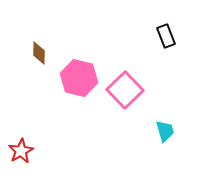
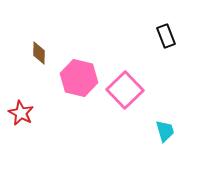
red star: moved 38 px up; rotated 15 degrees counterclockwise
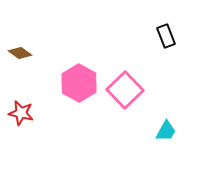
brown diamond: moved 19 px left; rotated 55 degrees counterclockwise
pink hexagon: moved 5 px down; rotated 15 degrees clockwise
red star: rotated 15 degrees counterclockwise
cyan trapezoid: moved 1 px right; rotated 45 degrees clockwise
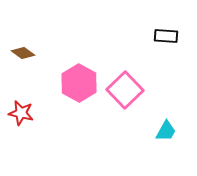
black rectangle: rotated 65 degrees counterclockwise
brown diamond: moved 3 px right
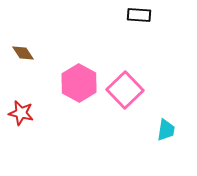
black rectangle: moved 27 px left, 21 px up
brown diamond: rotated 20 degrees clockwise
cyan trapezoid: moved 1 px up; rotated 20 degrees counterclockwise
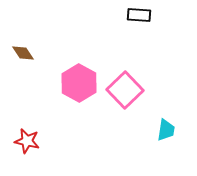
red star: moved 6 px right, 28 px down
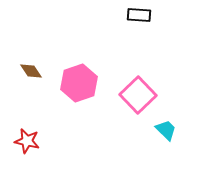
brown diamond: moved 8 px right, 18 px down
pink hexagon: rotated 12 degrees clockwise
pink square: moved 13 px right, 5 px down
cyan trapezoid: rotated 55 degrees counterclockwise
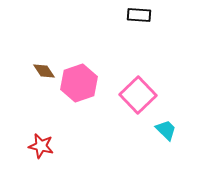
brown diamond: moved 13 px right
red star: moved 14 px right, 5 px down
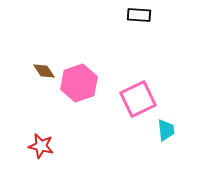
pink square: moved 4 px down; rotated 18 degrees clockwise
cyan trapezoid: rotated 40 degrees clockwise
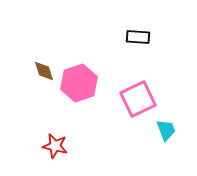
black rectangle: moved 1 px left, 22 px down
brown diamond: rotated 15 degrees clockwise
cyan trapezoid: rotated 15 degrees counterclockwise
red star: moved 14 px right
